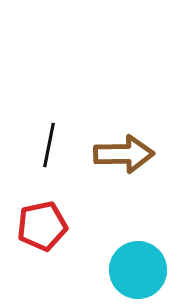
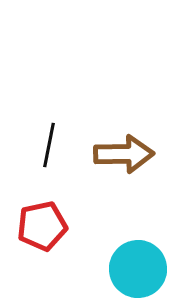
cyan circle: moved 1 px up
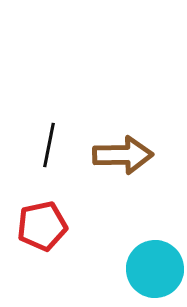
brown arrow: moved 1 px left, 1 px down
cyan circle: moved 17 px right
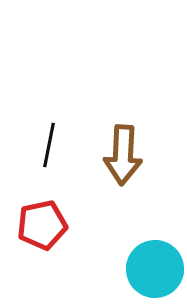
brown arrow: rotated 94 degrees clockwise
red pentagon: moved 1 px up
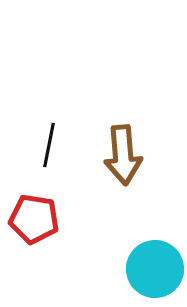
brown arrow: rotated 8 degrees counterclockwise
red pentagon: moved 8 px left, 6 px up; rotated 21 degrees clockwise
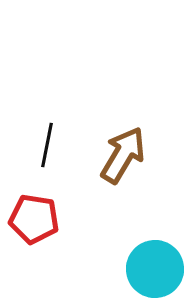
black line: moved 2 px left
brown arrow: rotated 144 degrees counterclockwise
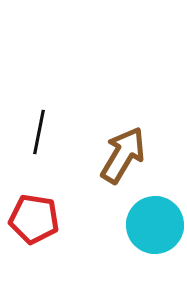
black line: moved 8 px left, 13 px up
cyan circle: moved 44 px up
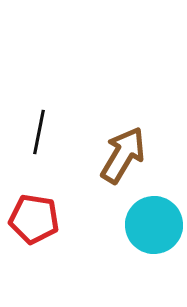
cyan circle: moved 1 px left
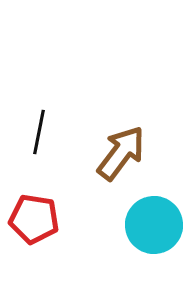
brown arrow: moved 2 px left, 2 px up; rotated 6 degrees clockwise
